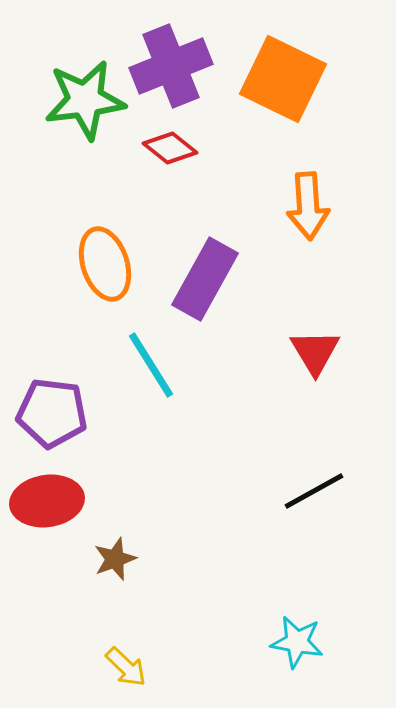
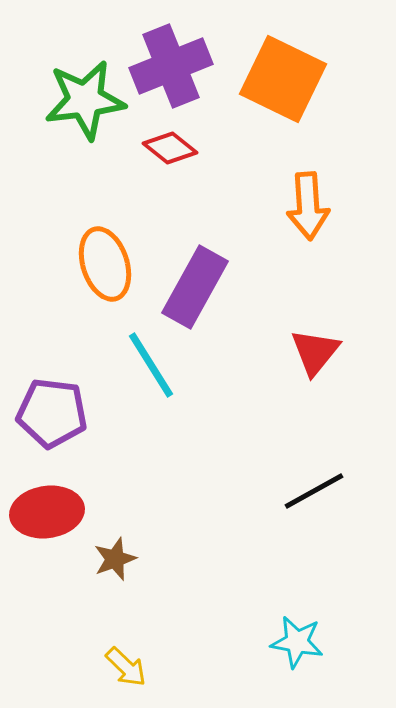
purple rectangle: moved 10 px left, 8 px down
red triangle: rotated 10 degrees clockwise
red ellipse: moved 11 px down
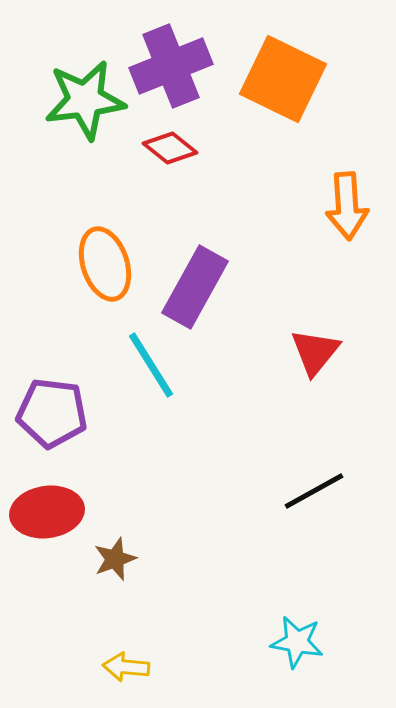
orange arrow: moved 39 px right
yellow arrow: rotated 141 degrees clockwise
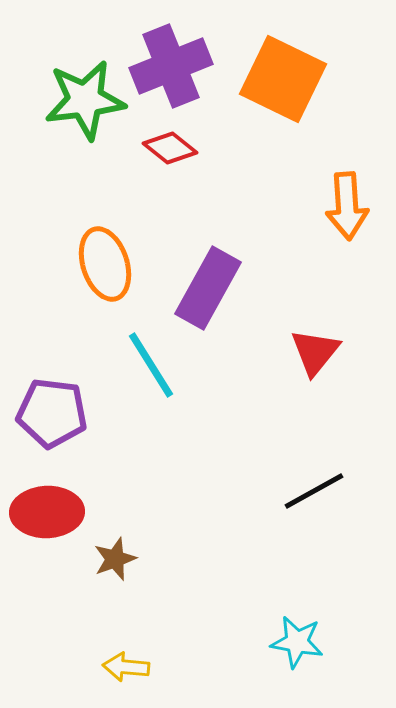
purple rectangle: moved 13 px right, 1 px down
red ellipse: rotated 6 degrees clockwise
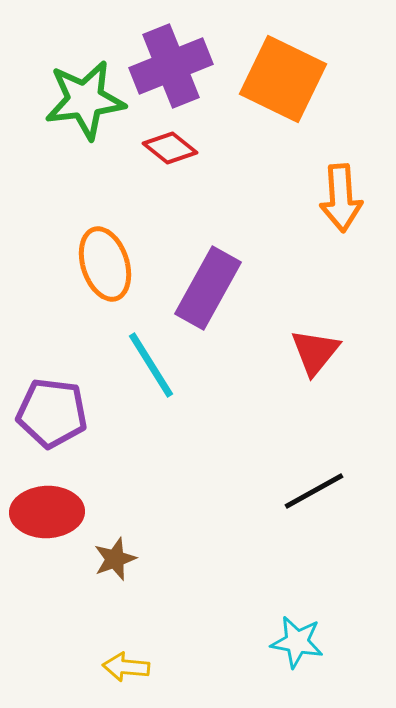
orange arrow: moved 6 px left, 8 px up
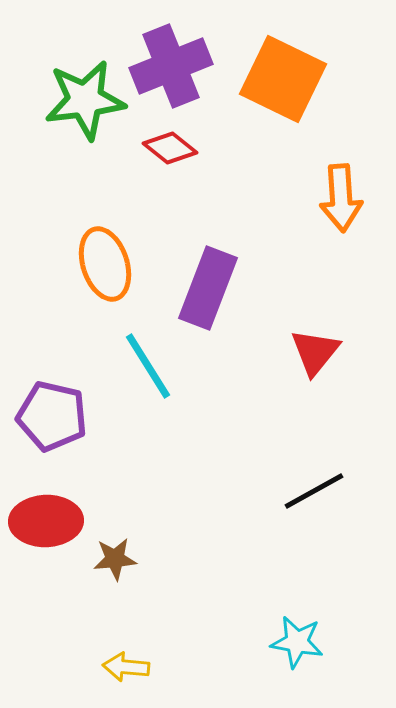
purple rectangle: rotated 8 degrees counterclockwise
cyan line: moved 3 px left, 1 px down
purple pentagon: moved 3 px down; rotated 6 degrees clockwise
red ellipse: moved 1 px left, 9 px down
brown star: rotated 15 degrees clockwise
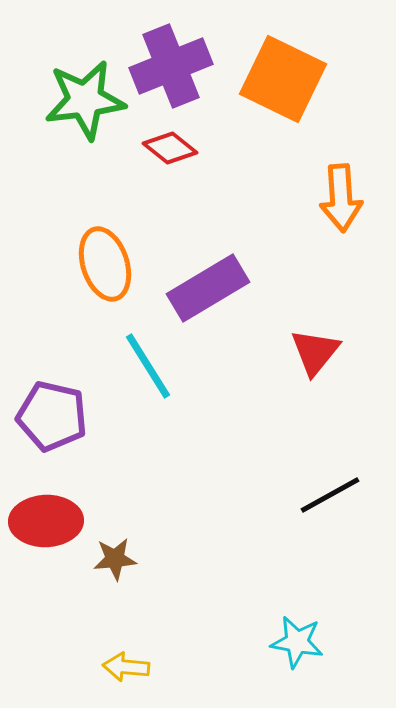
purple rectangle: rotated 38 degrees clockwise
black line: moved 16 px right, 4 px down
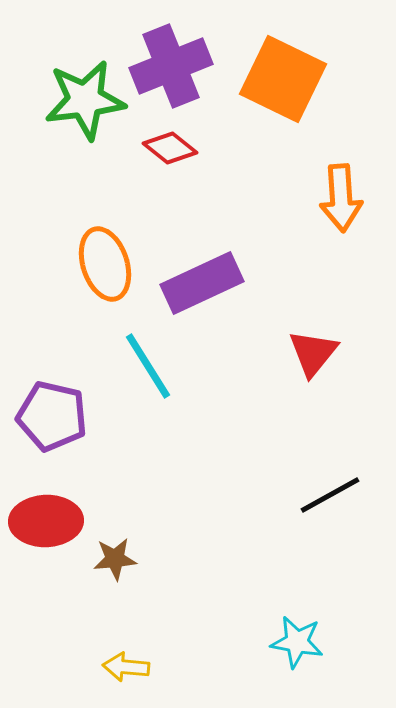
purple rectangle: moved 6 px left, 5 px up; rotated 6 degrees clockwise
red triangle: moved 2 px left, 1 px down
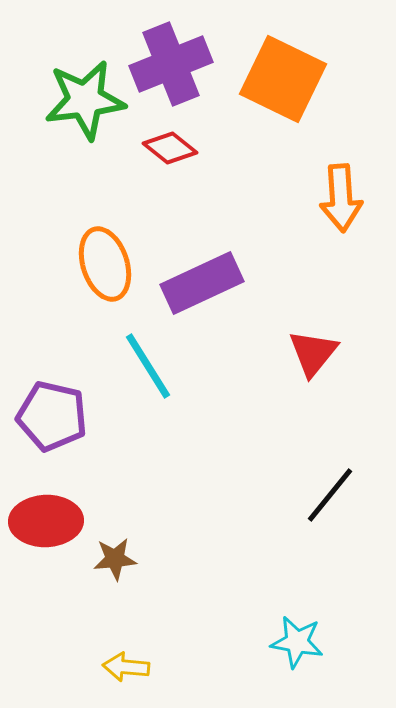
purple cross: moved 2 px up
black line: rotated 22 degrees counterclockwise
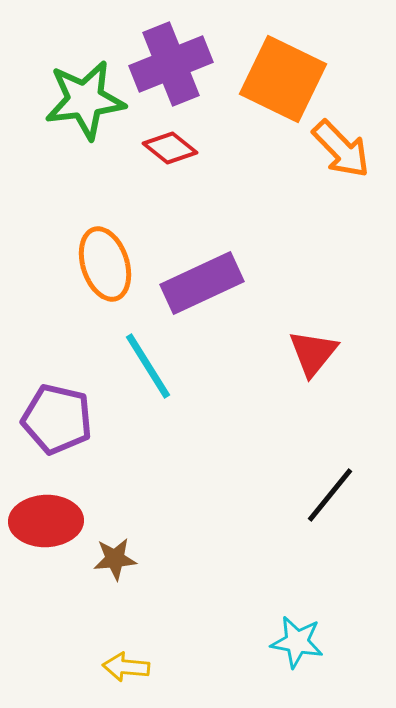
orange arrow: moved 49 px up; rotated 40 degrees counterclockwise
purple pentagon: moved 5 px right, 3 px down
